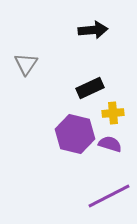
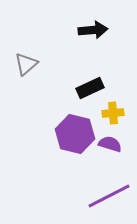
gray triangle: rotated 15 degrees clockwise
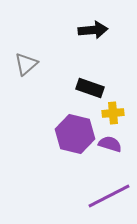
black rectangle: rotated 44 degrees clockwise
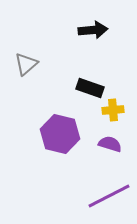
yellow cross: moved 3 px up
purple hexagon: moved 15 px left
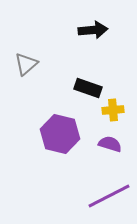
black rectangle: moved 2 px left
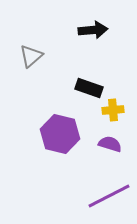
gray triangle: moved 5 px right, 8 px up
black rectangle: moved 1 px right
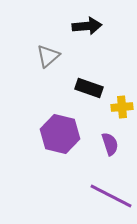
black arrow: moved 6 px left, 4 px up
gray triangle: moved 17 px right
yellow cross: moved 9 px right, 3 px up
purple semicircle: rotated 55 degrees clockwise
purple line: moved 2 px right; rotated 54 degrees clockwise
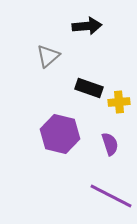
yellow cross: moved 3 px left, 5 px up
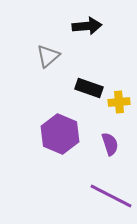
purple hexagon: rotated 9 degrees clockwise
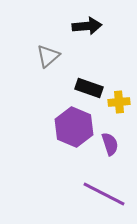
purple hexagon: moved 14 px right, 7 px up
purple line: moved 7 px left, 2 px up
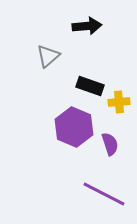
black rectangle: moved 1 px right, 2 px up
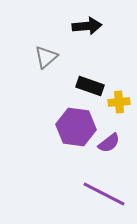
gray triangle: moved 2 px left, 1 px down
purple hexagon: moved 2 px right; rotated 15 degrees counterclockwise
purple semicircle: moved 1 px left, 1 px up; rotated 70 degrees clockwise
